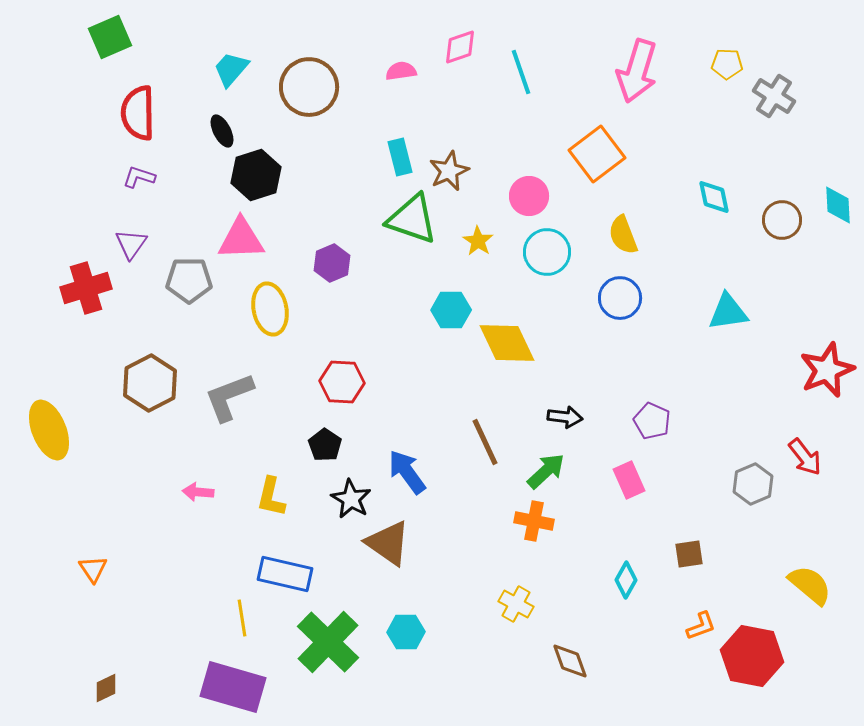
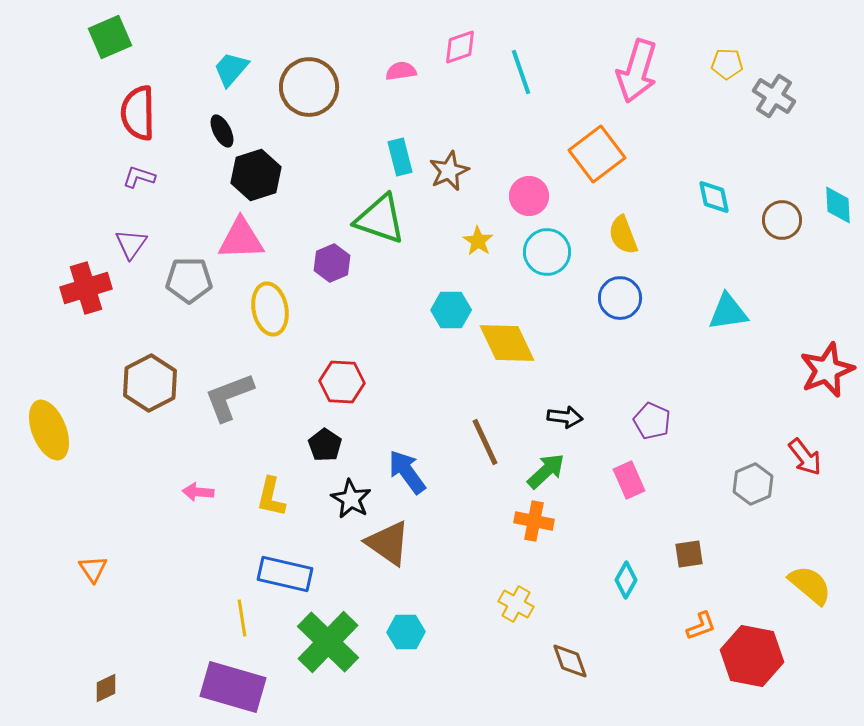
green triangle at (412, 219): moved 32 px left
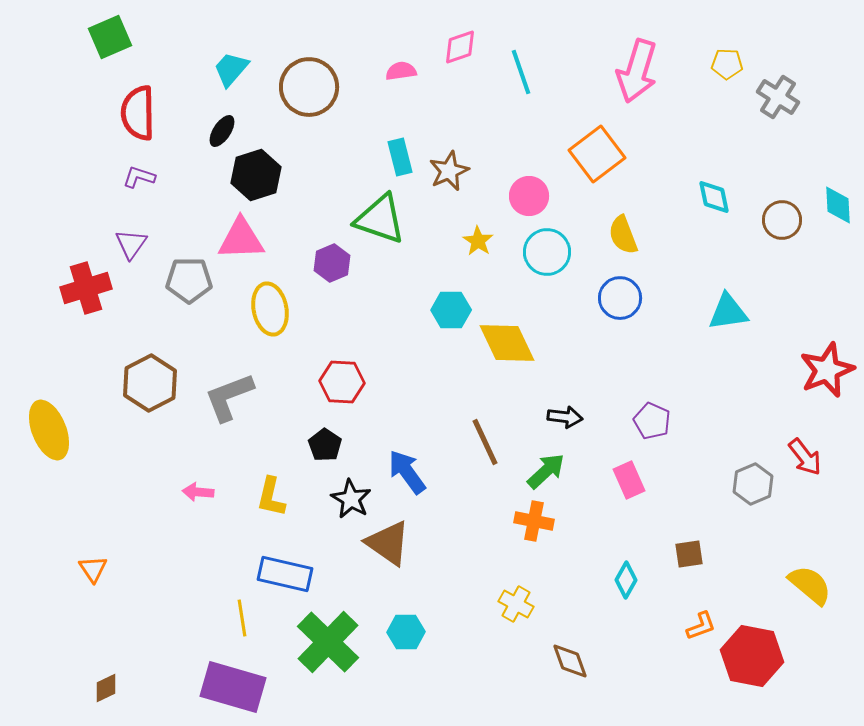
gray cross at (774, 96): moved 4 px right, 1 px down
black ellipse at (222, 131): rotated 60 degrees clockwise
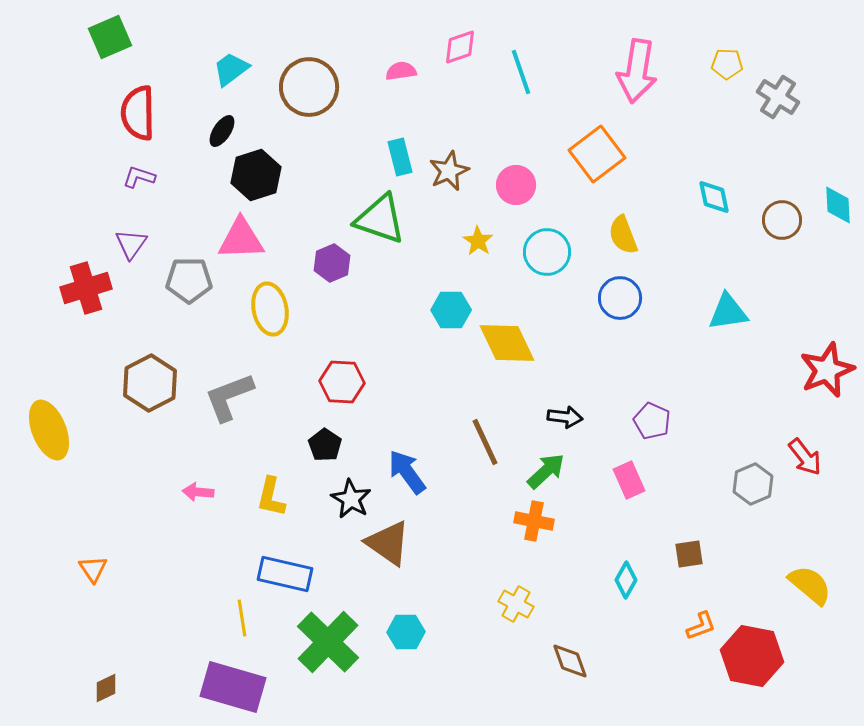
cyan trapezoid at (231, 69): rotated 12 degrees clockwise
pink arrow at (637, 71): rotated 8 degrees counterclockwise
pink circle at (529, 196): moved 13 px left, 11 px up
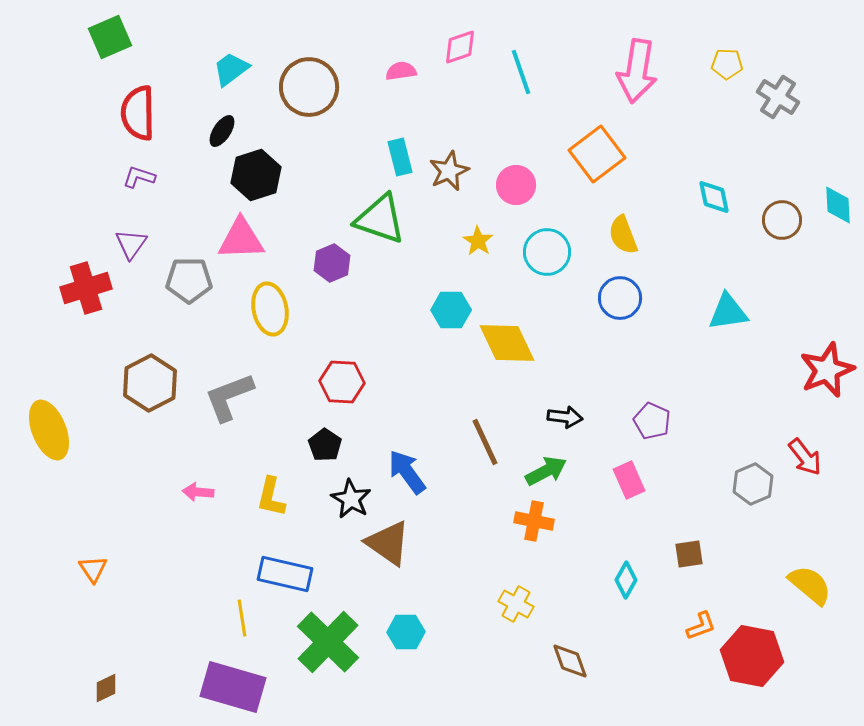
green arrow at (546, 471): rotated 15 degrees clockwise
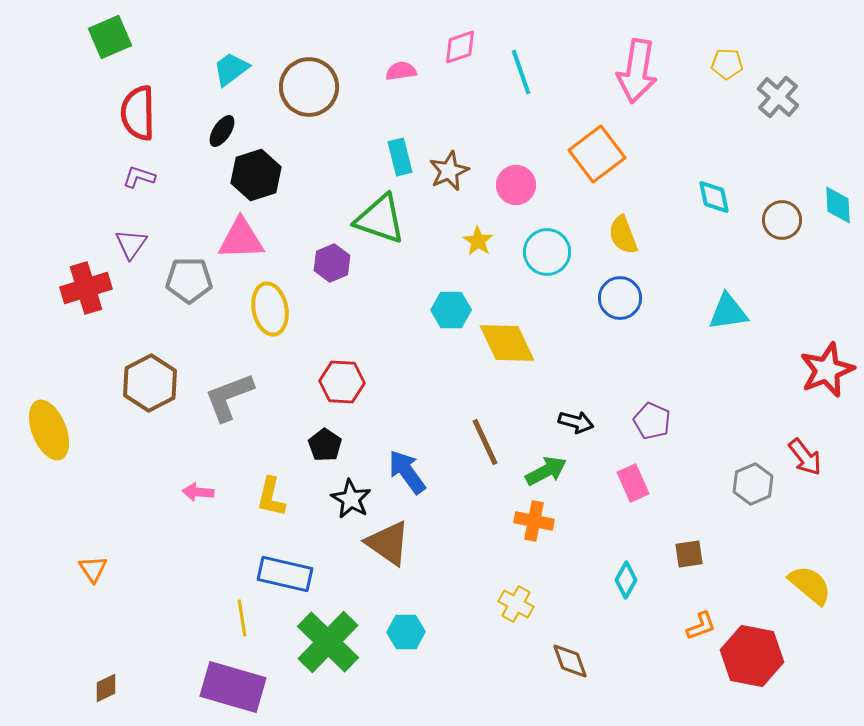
gray cross at (778, 97): rotated 9 degrees clockwise
black arrow at (565, 417): moved 11 px right, 5 px down; rotated 8 degrees clockwise
pink rectangle at (629, 480): moved 4 px right, 3 px down
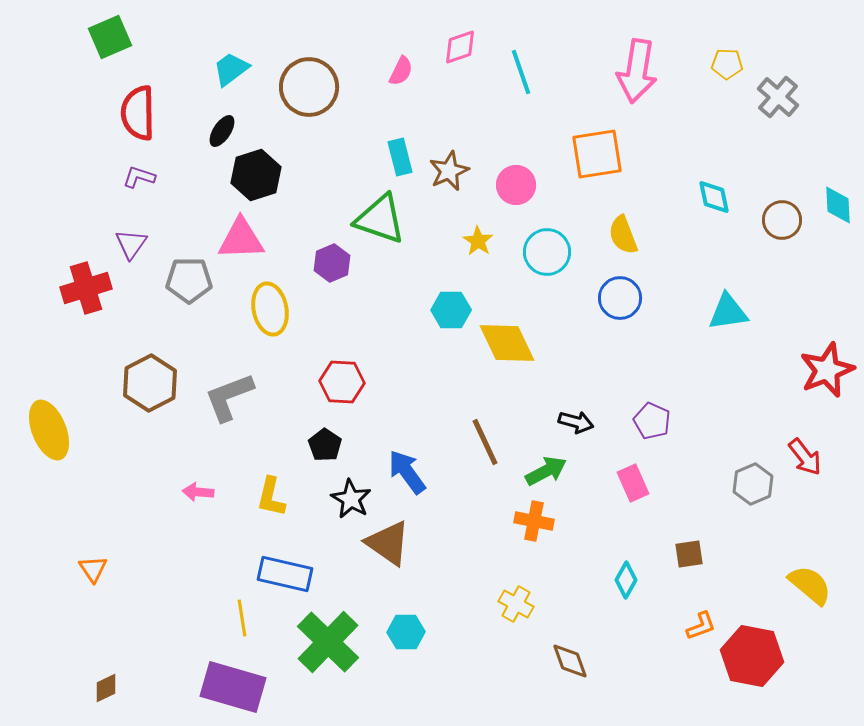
pink semicircle at (401, 71): rotated 124 degrees clockwise
orange square at (597, 154): rotated 28 degrees clockwise
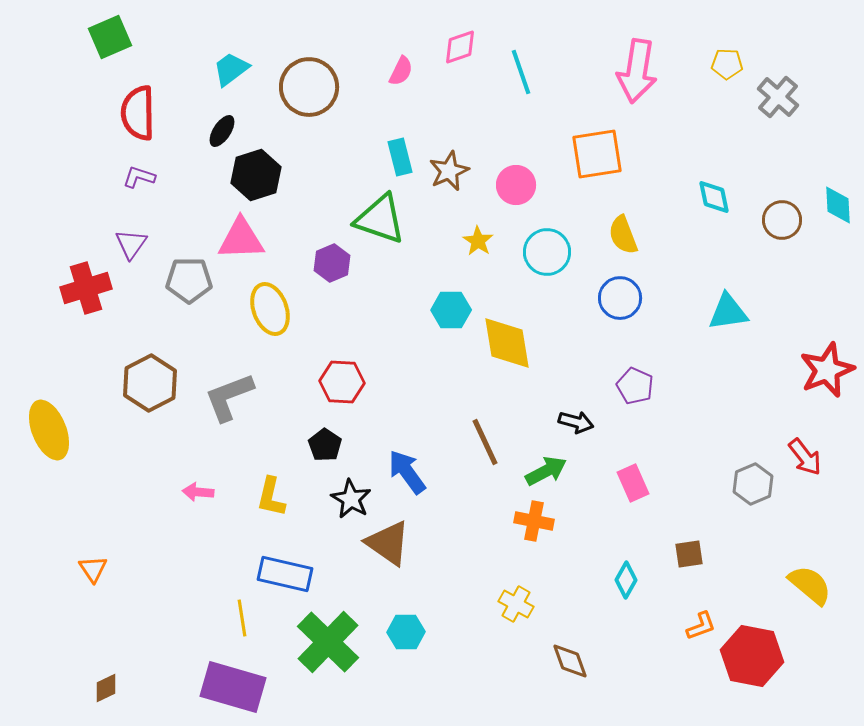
yellow ellipse at (270, 309): rotated 9 degrees counterclockwise
yellow diamond at (507, 343): rotated 16 degrees clockwise
purple pentagon at (652, 421): moved 17 px left, 35 px up
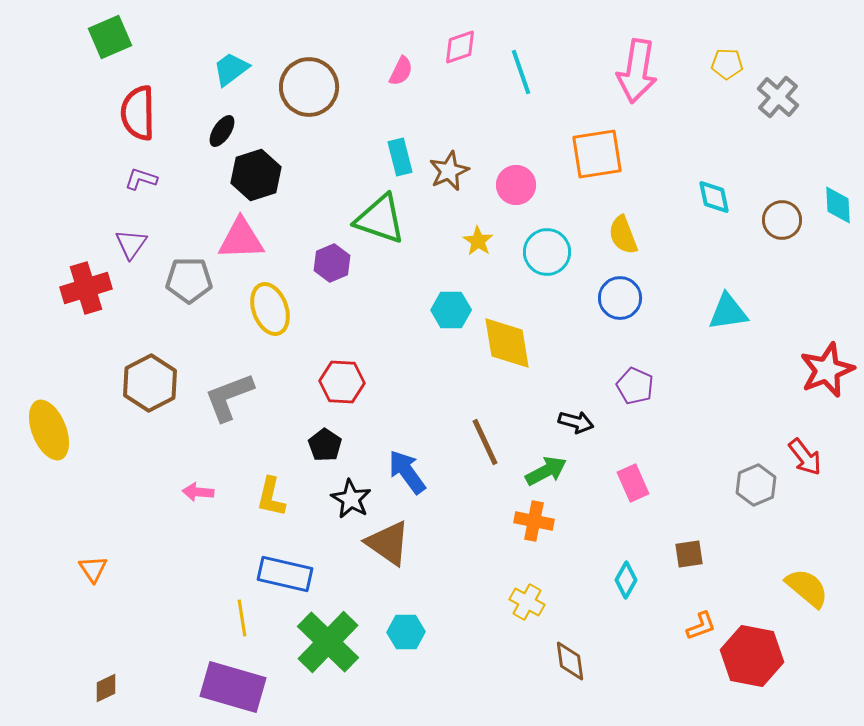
purple L-shape at (139, 177): moved 2 px right, 2 px down
gray hexagon at (753, 484): moved 3 px right, 1 px down
yellow semicircle at (810, 585): moved 3 px left, 3 px down
yellow cross at (516, 604): moved 11 px right, 2 px up
brown diamond at (570, 661): rotated 12 degrees clockwise
